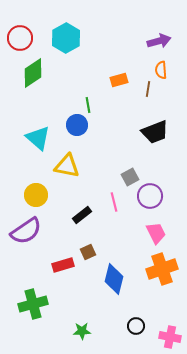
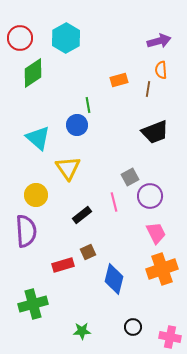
yellow triangle: moved 1 px right, 2 px down; rotated 44 degrees clockwise
purple semicircle: rotated 60 degrees counterclockwise
black circle: moved 3 px left, 1 px down
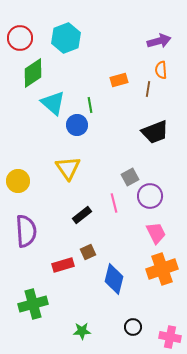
cyan hexagon: rotated 8 degrees clockwise
green line: moved 2 px right
cyan triangle: moved 15 px right, 35 px up
yellow circle: moved 18 px left, 14 px up
pink line: moved 1 px down
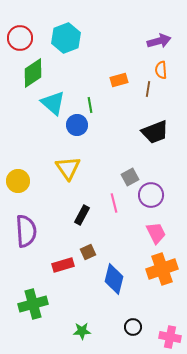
purple circle: moved 1 px right, 1 px up
black rectangle: rotated 24 degrees counterclockwise
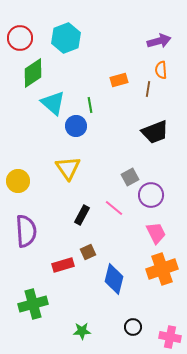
blue circle: moved 1 px left, 1 px down
pink line: moved 5 px down; rotated 36 degrees counterclockwise
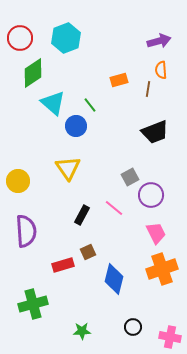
green line: rotated 28 degrees counterclockwise
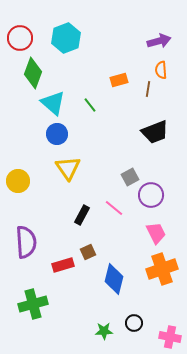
green diamond: rotated 36 degrees counterclockwise
blue circle: moved 19 px left, 8 px down
purple semicircle: moved 11 px down
black circle: moved 1 px right, 4 px up
green star: moved 22 px right
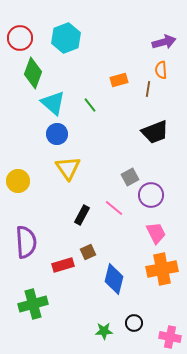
purple arrow: moved 5 px right, 1 px down
orange cross: rotated 8 degrees clockwise
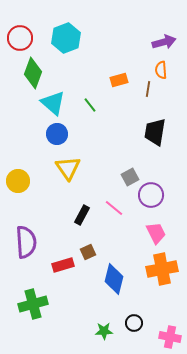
black trapezoid: rotated 120 degrees clockwise
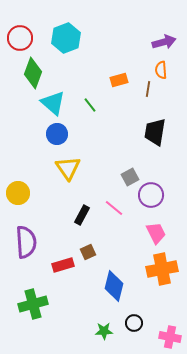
yellow circle: moved 12 px down
blue diamond: moved 7 px down
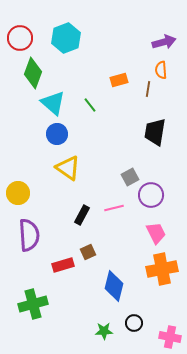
yellow triangle: rotated 20 degrees counterclockwise
pink line: rotated 54 degrees counterclockwise
purple semicircle: moved 3 px right, 7 px up
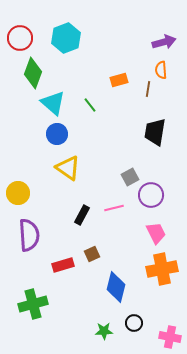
brown square: moved 4 px right, 2 px down
blue diamond: moved 2 px right, 1 px down
